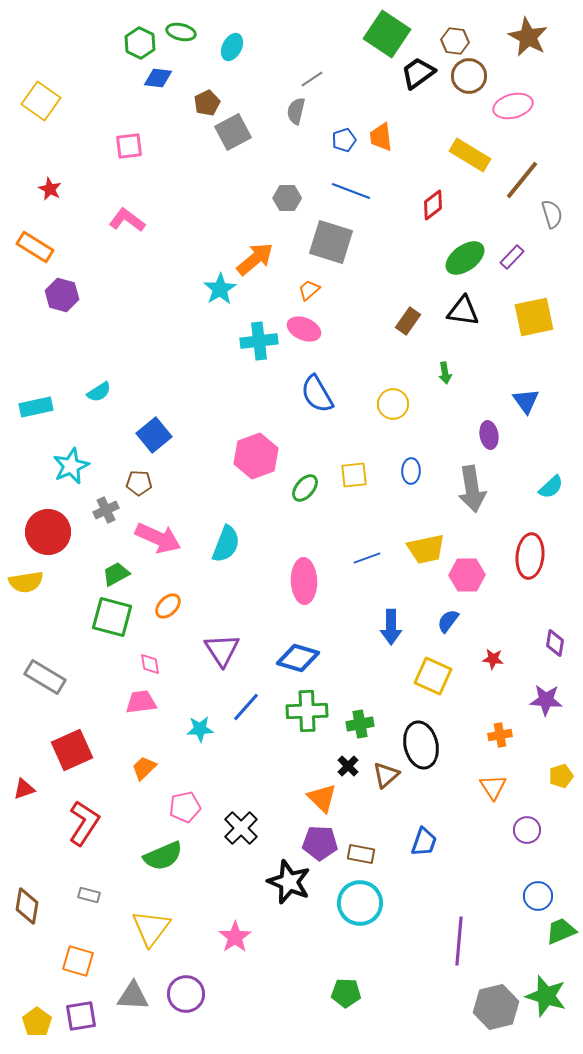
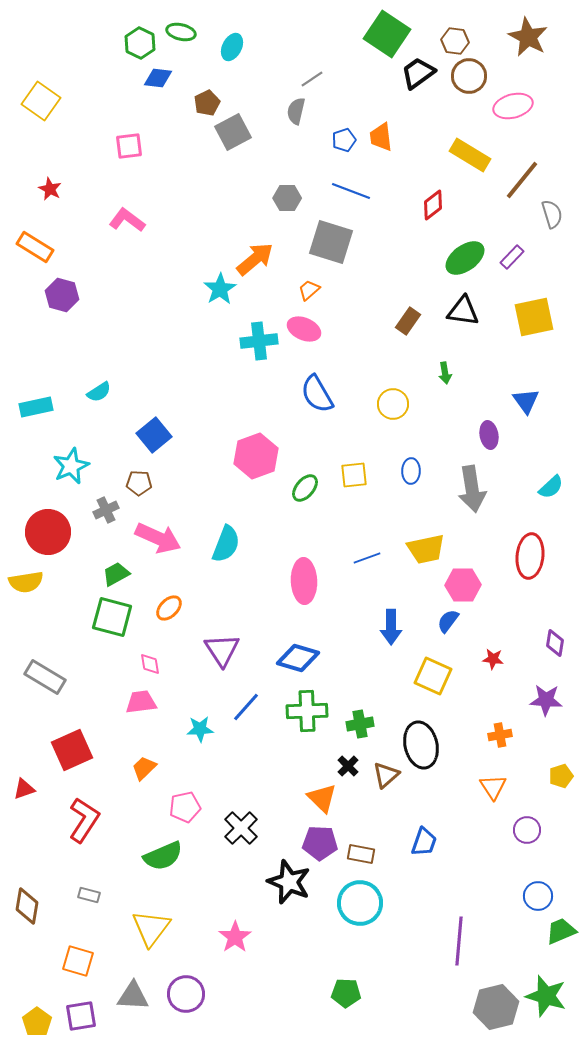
pink hexagon at (467, 575): moved 4 px left, 10 px down
orange ellipse at (168, 606): moved 1 px right, 2 px down
red L-shape at (84, 823): moved 3 px up
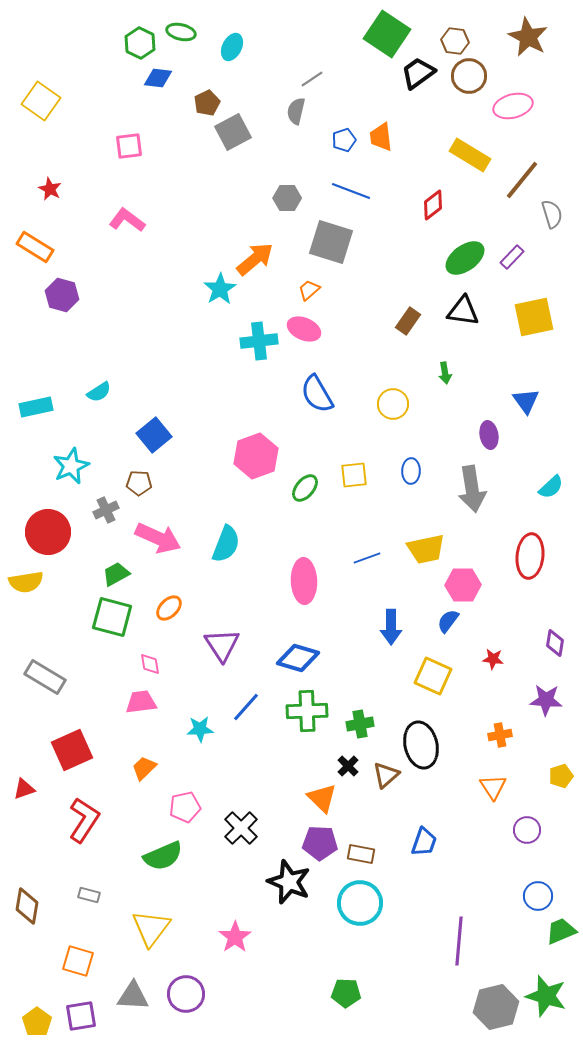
purple triangle at (222, 650): moved 5 px up
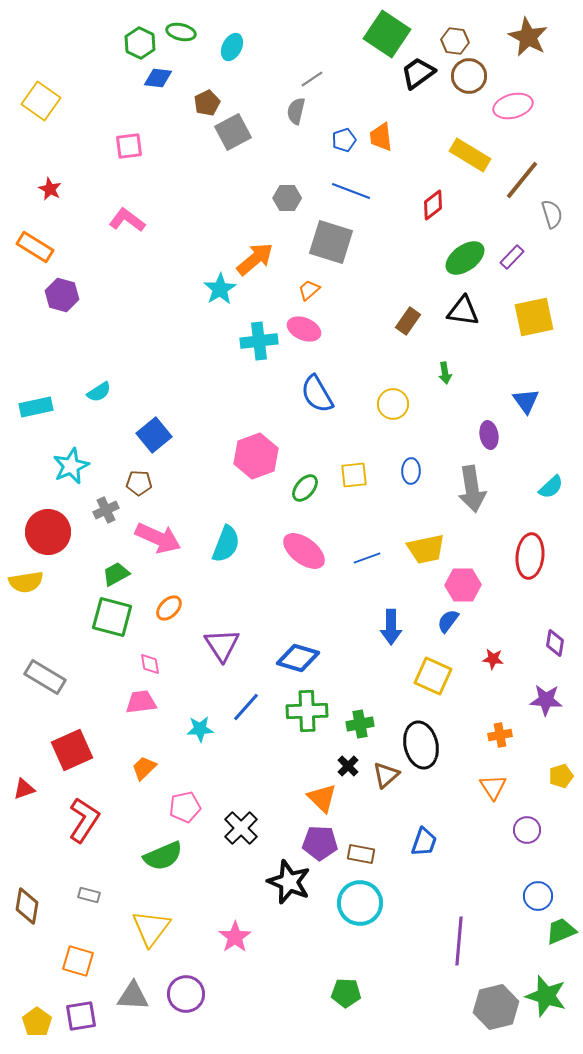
pink ellipse at (304, 581): moved 30 px up; rotated 51 degrees counterclockwise
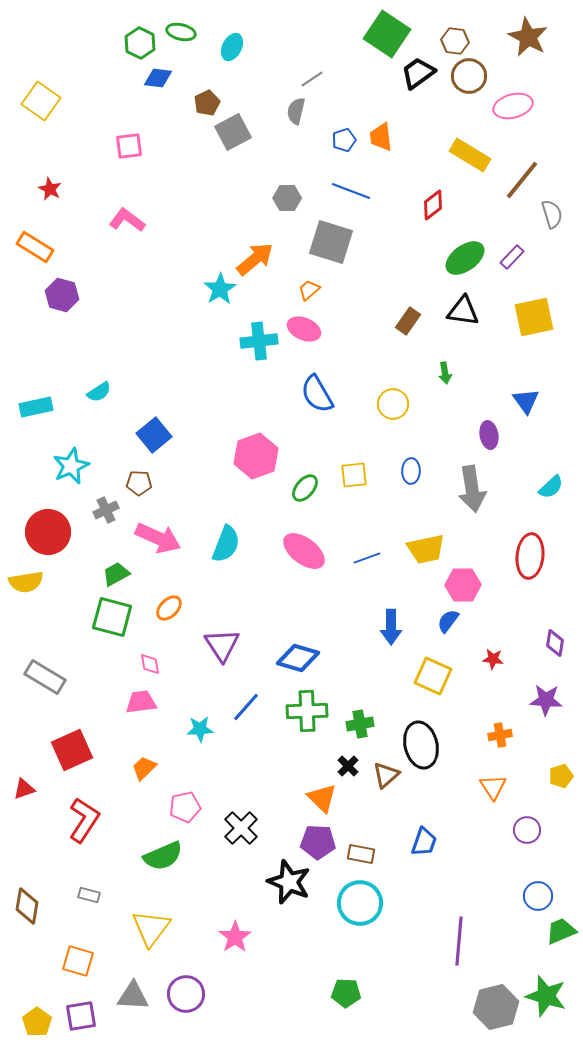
purple pentagon at (320, 843): moved 2 px left, 1 px up
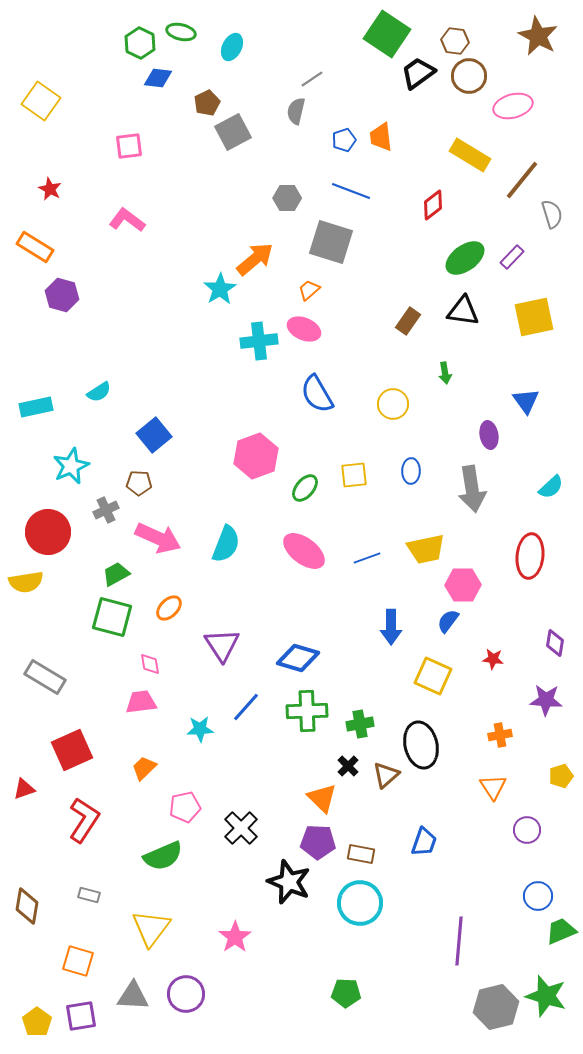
brown star at (528, 37): moved 10 px right, 1 px up
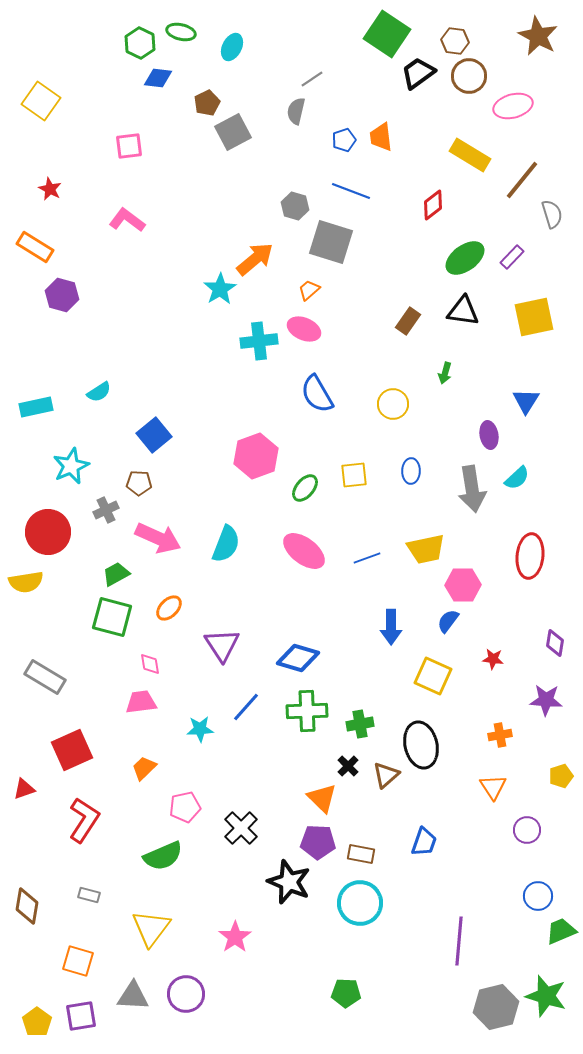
gray hexagon at (287, 198): moved 8 px right, 8 px down; rotated 16 degrees clockwise
green arrow at (445, 373): rotated 25 degrees clockwise
blue triangle at (526, 401): rotated 8 degrees clockwise
cyan semicircle at (551, 487): moved 34 px left, 9 px up
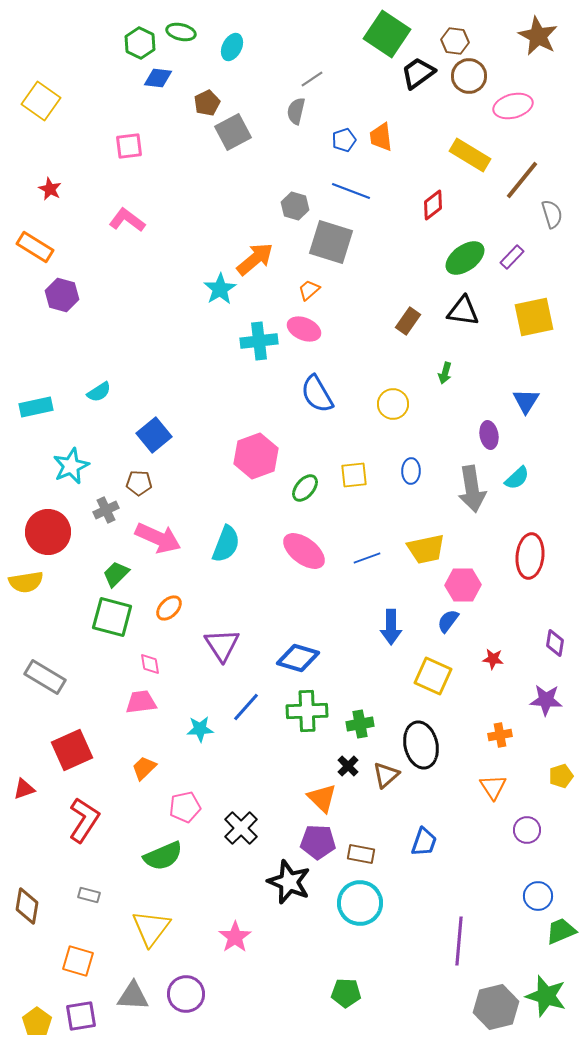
green trapezoid at (116, 574): rotated 16 degrees counterclockwise
